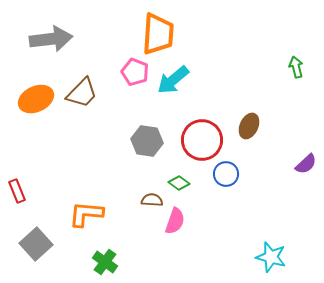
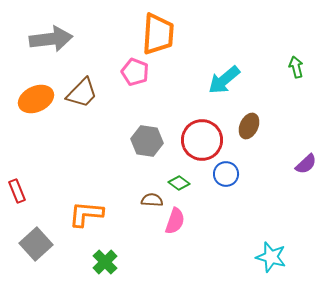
cyan arrow: moved 51 px right
green cross: rotated 10 degrees clockwise
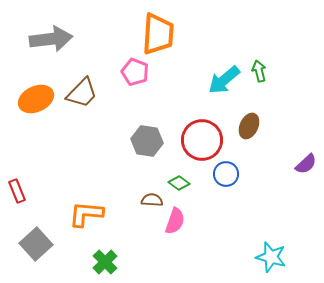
green arrow: moved 37 px left, 4 px down
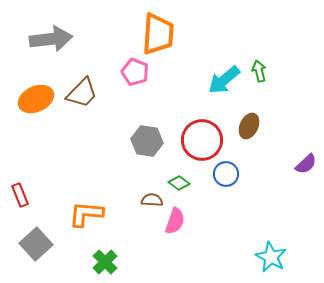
red rectangle: moved 3 px right, 4 px down
cyan star: rotated 12 degrees clockwise
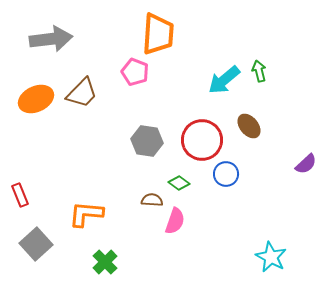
brown ellipse: rotated 65 degrees counterclockwise
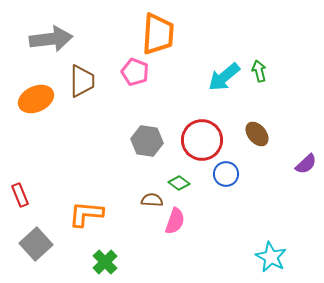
cyan arrow: moved 3 px up
brown trapezoid: moved 12 px up; rotated 44 degrees counterclockwise
brown ellipse: moved 8 px right, 8 px down
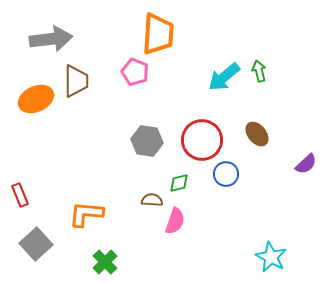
brown trapezoid: moved 6 px left
green diamond: rotated 50 degrees counterclockwise
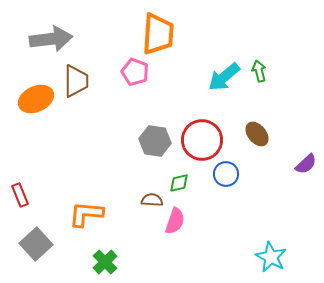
gray hexagon: moved 8 px right
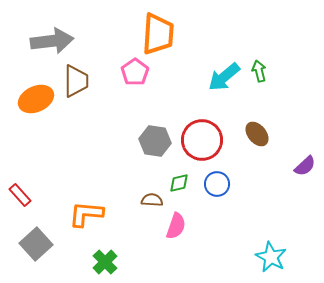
gray arrow: moved 1 px right, 2 px down
pink pentagon: rotated 16 degrees clockwise
purple semicircle: moved 1 px left, 2 px down
blue circle: moved 9 px left, 10 px down
red rectangle: rotated 20 degrees counterclockwise
pink semicircle: moved 1 px right, 5 px down
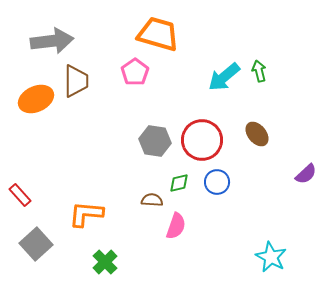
orange trapezoid: rotated 78 degrees counterclockwise
purple semicircle: moved 1 px right, 8 px down
blue circle: moved 2 px up
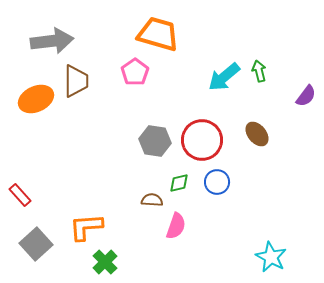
purple semicircle: moved 78 px up; rotated 10 degrees counterclockwise
orange L-shape: moved 13 px down; rotated 9 degrees counterclockwise
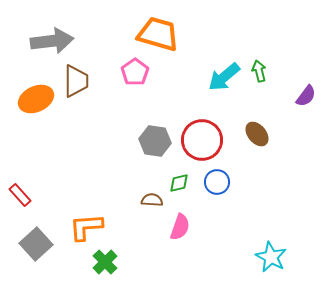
pink semicircle: moved 4 px right, 1 px down
